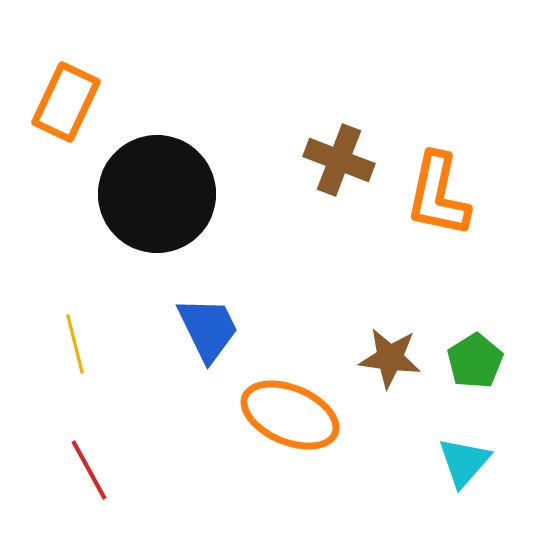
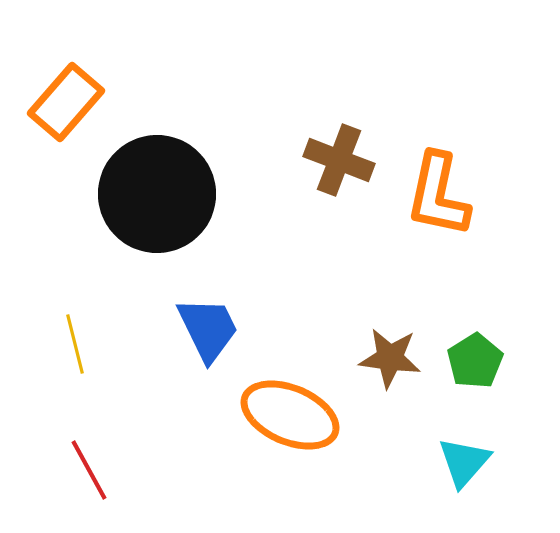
orange rectangle: rotated 16 degrees clockwise
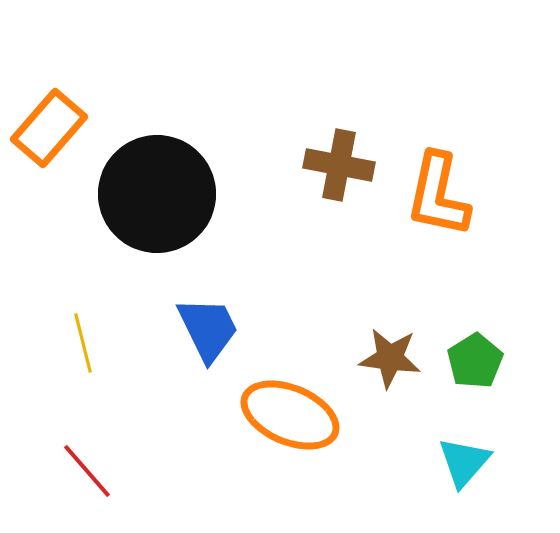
orange rectangle: moved 17 px left, 26 px down
brown cross: moved 5 px down; rotated 10 degrees counterclockwise
yellow line: moved 8 px right, 1 px up
red line: moved 2 px left, 1 px down; rotated 12 degrees counterclockwise
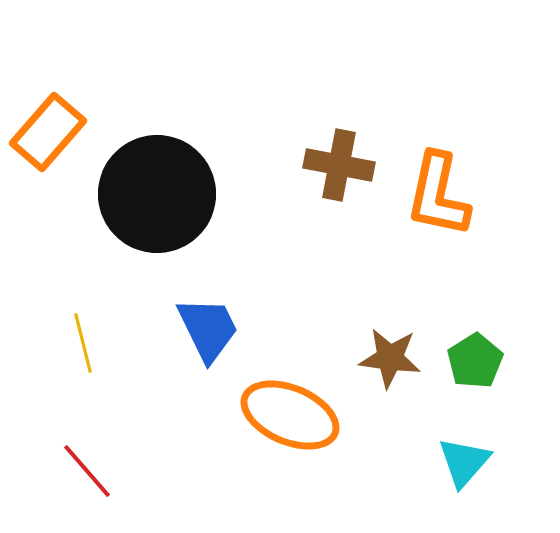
orange rectangle: moved 1 px left, 4 px down
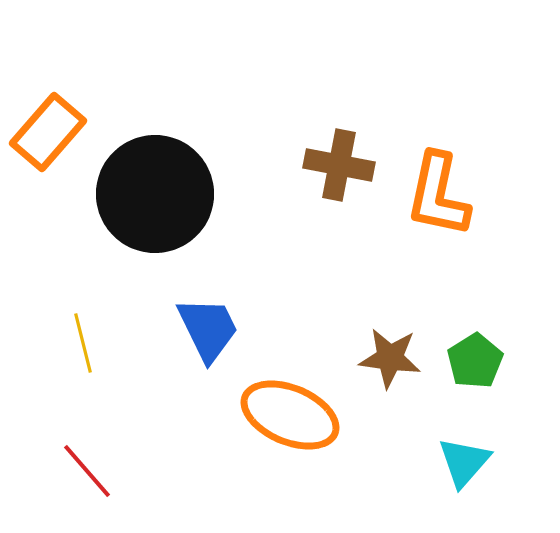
black circle: moved 2 px left
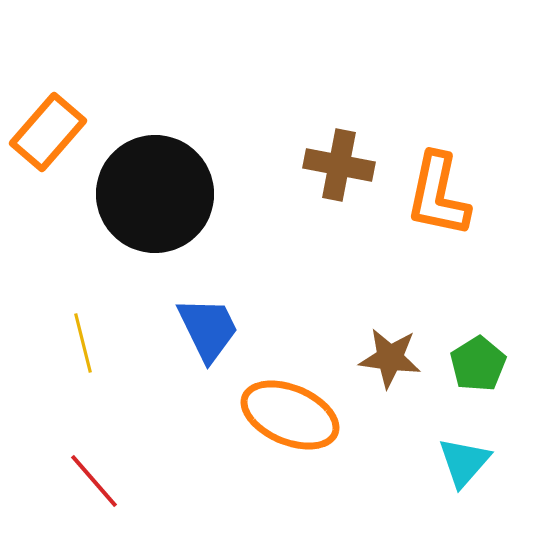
green pentagon: moved 3 px right, 3 px down
red line: moved 7 px right, 10 px down
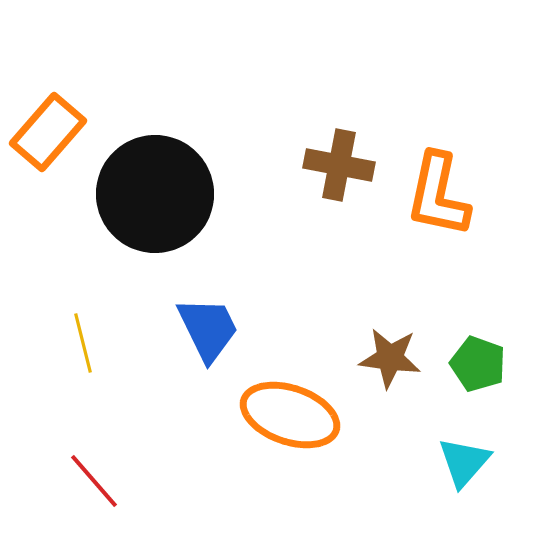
green pentagon: rotated 20 degrees counterclockwise
orange ellipse: rotated 4 degrees counterclockwise
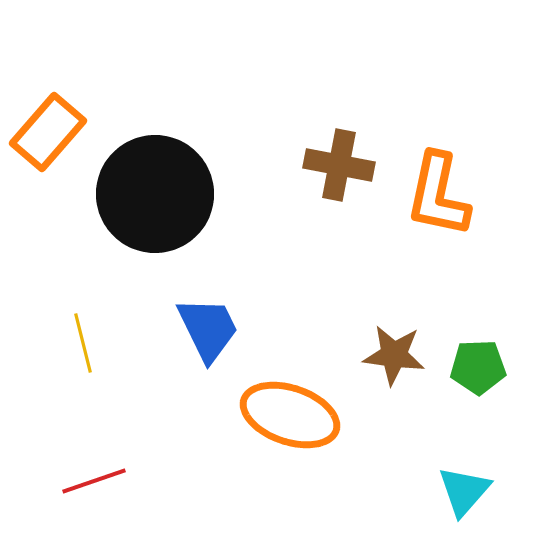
brown star: moved 4 px right, 3 px up
green pentagon: moved 3 px down; rotated 22 degrees counterclockwise
cyan triangle: moved 29 px down
red line: rotated 68 degrees counterclockwise
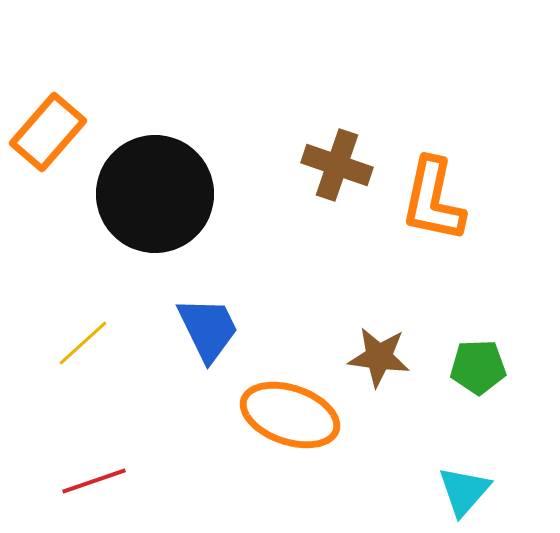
brown cross: moved 2 px left; rotated 8 degrees clockwise
orange L-shape: moved 5 px left, 5 px down
yellow line: rotated 62 degrees clockwise
brown star: moved 15 px left, 2 px down
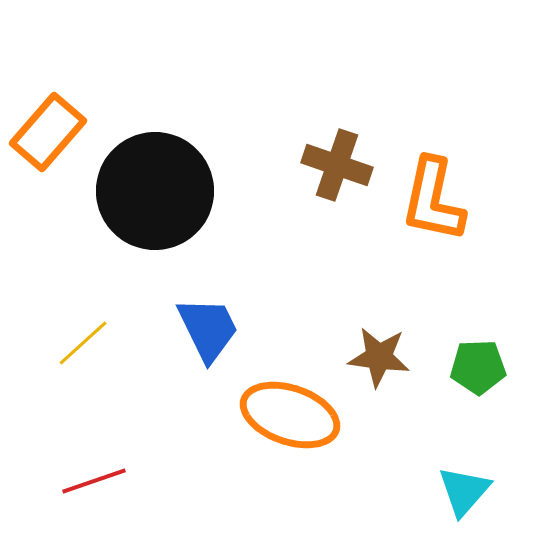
black circle: moved 3 px up
